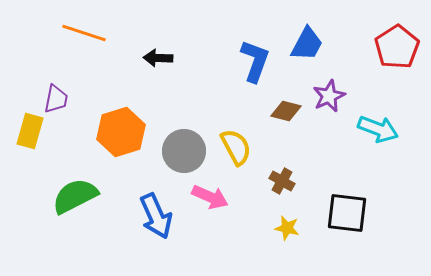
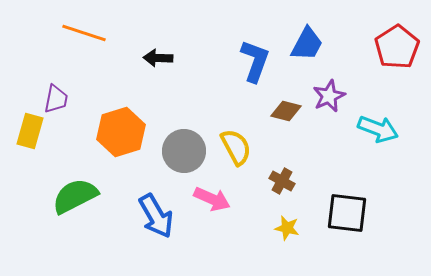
pink arrow: moved 2 px right, 2 px down
blue arrow: rotated 6 degrees counterclockwise
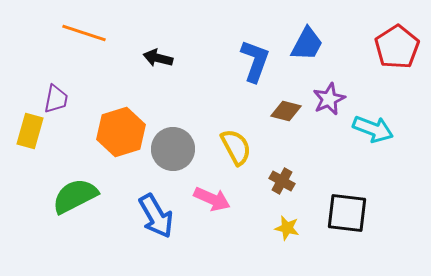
black arrow: rotated 12 degrees clockwise
purple star: moved 3 px down
cyan arrow: moved 5 px left
gray circle: moved 11 px left, 2 px up
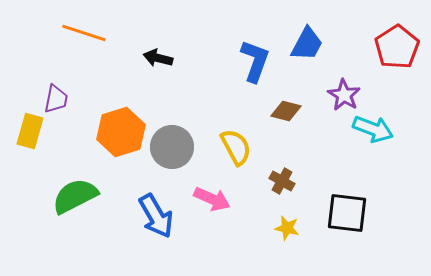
purple star: moved 15 px right, 4 px up; rotated 16 degrees counterclockwise
gray circle: moved 1 px left, 2 px up
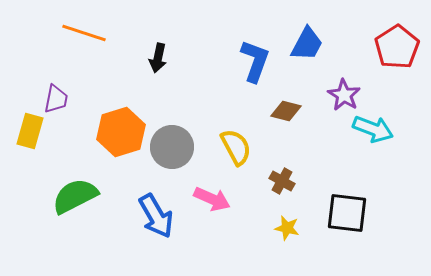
black arrow: rotated 92 degrees counterclockwise
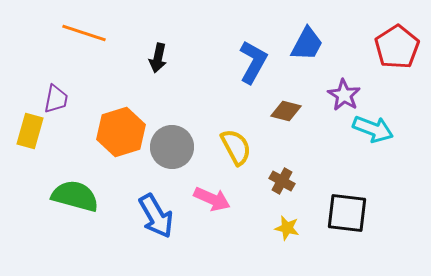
blue L-shape: moved 2 px left, 1 px down; rotated 9 degrees clockwise
green semicircle: rotated 42 degrees clockwise
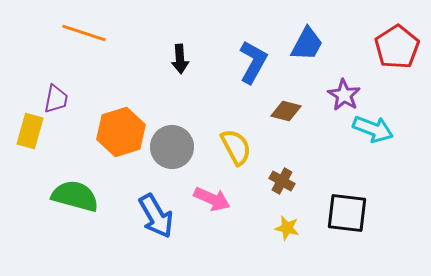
black arrow: moved 22 px right, 1 px down; rotated 16 degrees counterclockwise
